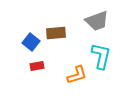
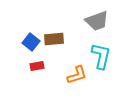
brown rectangle: moved 2 px left, 6 px down
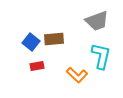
orange L-shape: rotated 60 degrees clockwise
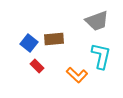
blue square: moved 2 px left, 1 px down
red rectangle: rotated 56 degrees clockwise
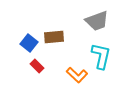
brown rectangle: moved 2 px up
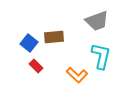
red rectangle: moved 1 px left
